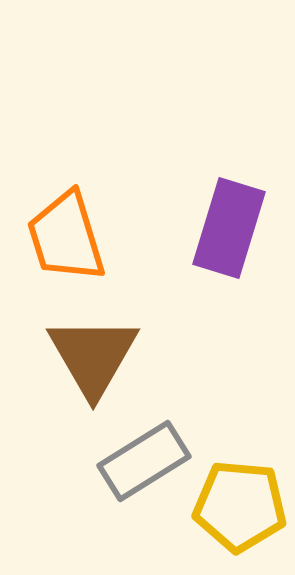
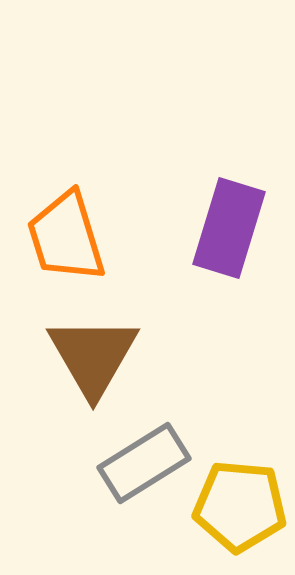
gray rectangle: moved 2 px down
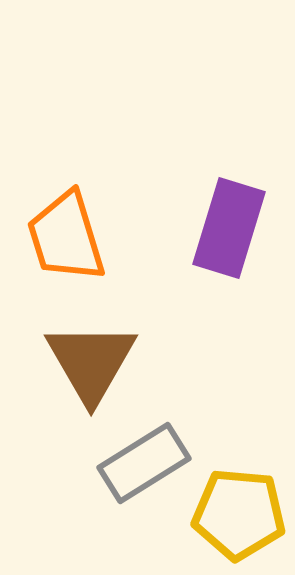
brown triangle: moved 2 px left, 6 px down
yellow pentagon: moved 1 px left, 8 px down
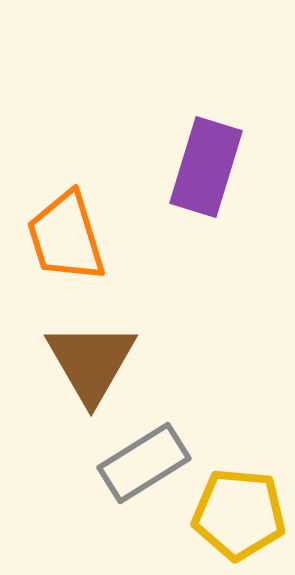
purple rectangle: moved 23 px left, 61 px up
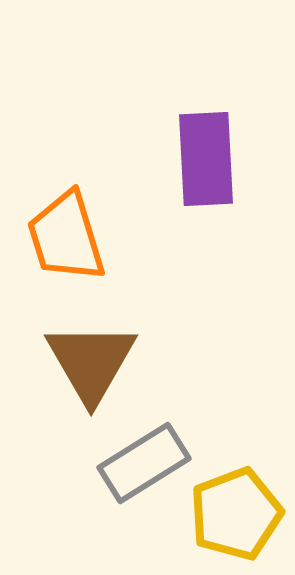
purple rectangle: moved 8 px up; rotated 20 degrees counterclockwise
yellow pentagon: moved 3 px left; rotated 26 degrees counterclockwise
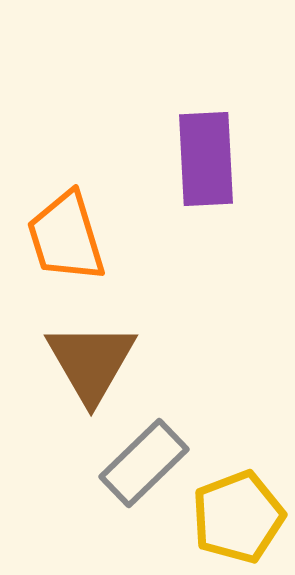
gray rectangle: rotated 12 degrees counterclockwise
yellow pentagon: moved 2 px right, 3 px down
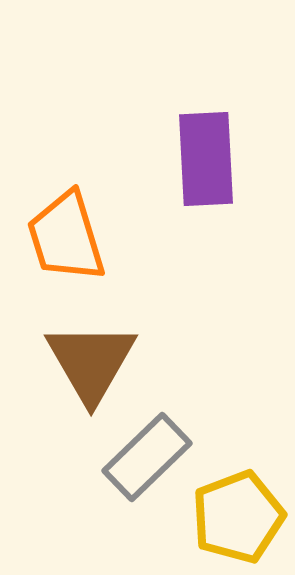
gray rectangle: moved 3 px right, 6 px up
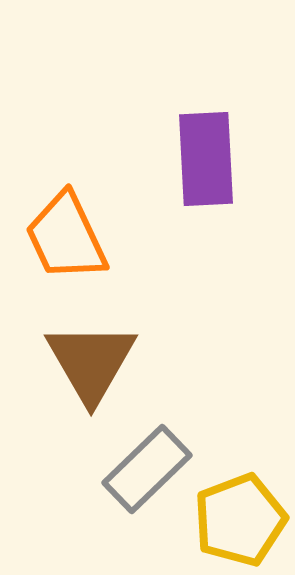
orange trapezoid: rotated 8 degrees counterclockwise
gray rectangle: moved 12 px down
yellow pentagon: moved 2 px right, 3 px down
